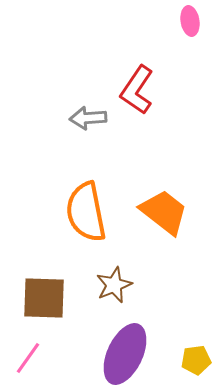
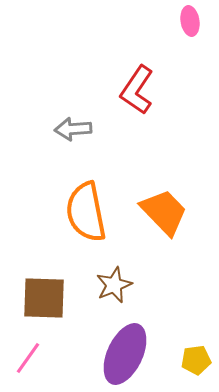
gray arrow: moved 15 px left, 11 px down
orange trapezoid: rotated 8 degrees clockwise
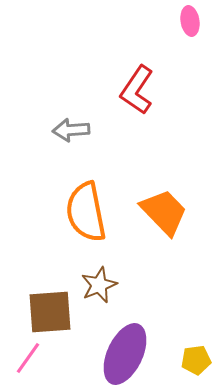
gray arrow: moved 2 px left, 1 px down
brown star: moved 15 px left
brown square: moved 6 px right, 14 px down; rotated 6 degrees counterclockwise
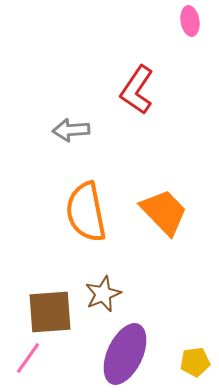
brown star: moved 4 px right, 9 px down
yellow pentagon: moved 1 px left, 2 px down
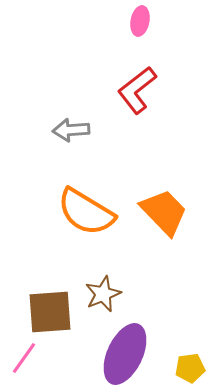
pink ellipse: moved 50 px left; rotated 20 degrees clockwise
red L-shape: rotated 18 degrees clockwise
orange semicircle: rotated 48 degrees counterclockwise
pink line: moved 4 px left
yellow pentagon: moved 5 px left, 6 px down
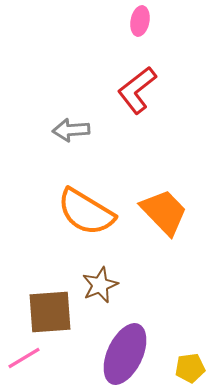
brown star: moved 3 px left, 9 px up
pink line: rotated 24 degrees clockwise
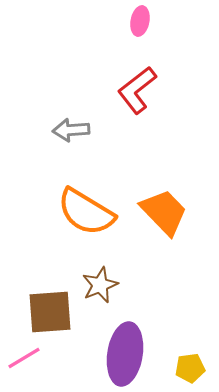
purple ellipse: rotated 16 degrees counterclockwise
